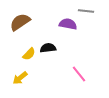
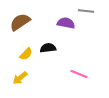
purple semicircle: moved 2 px left, 1 px up
yellow semicircle: moved 3 px left
pink line: rotated 30 degrees counterclockwise
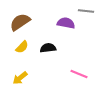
yellow semicircle: moved 4 px left, 7 px up
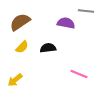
yellow arrow: moved 5 px left, 2 px down
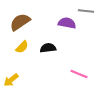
purple semicircle: moved 1 px right
yellow arrow: moved 4 px left
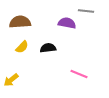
brown semicircle: rotated 30 degrees clockwise
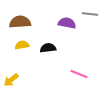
gray line: moved 4 px right, 3 px down
yellow semicircle: moved 2 px up; rotated 144 degrees counterclockwise
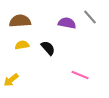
gray line: moved 3 px down; rotated 42 degrees clockwise
brown semicircle: moved 1 px up
black semicircle: rotated 56 degrees clockwise
pink line: moved 1 px right, 1 px down
